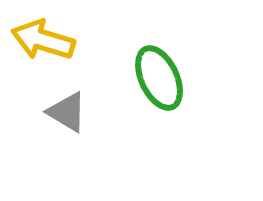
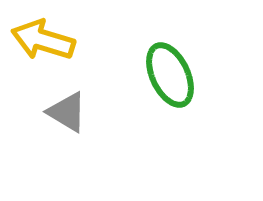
green ellipse: moved 11 px right, 3 px up
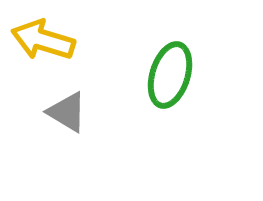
green ellipse: rotated 42 degrees clockwise
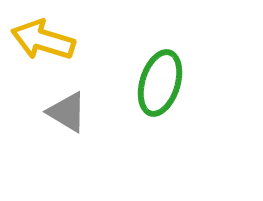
green ellipse: moved 10 px left, 8 px down
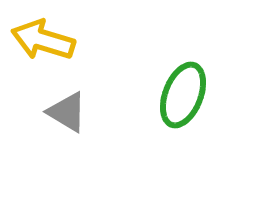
green ellipse: moved 23 px right, 12 px down; rotated 4 degrees clockwise
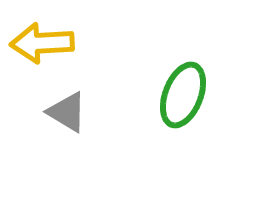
yellow arrow: moved 1 px left, 3 px down; rotated 20 degrees counterclockwise
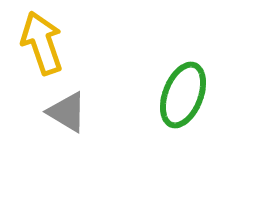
yellow arrow: rotated 74 degrees clockwise
